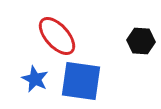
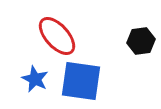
black hexagon: rotated 12 degrees counterclockwise
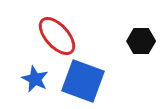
black hexagon: rotated 8 degrees clockwise
blue square: moved 2 px right; rotated 12 degrees clockwise
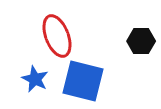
red ellipse: rotated 21 degrees clockwise
blue square: rotated 6 degrees counterclockwise
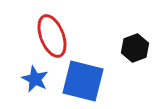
red ellipse: moved 5 px left
black hexagon: moved 6 px left, 7 px down; rotated 20 degrees counterclockwise
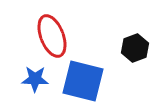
blue star: rotated 24 degrees counterclockwise
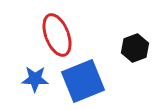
red ellipse: moved 5 px right, 1 px up
blue square: rotated 36 degrees counterclockwise
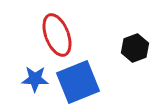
blue square: moved 5 px left, 1 px down
